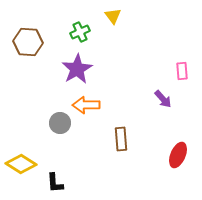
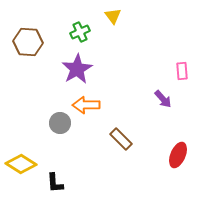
brown rectangle: rotated 40 degrees counterclockwise
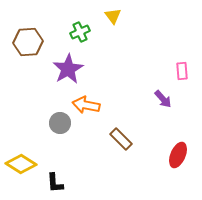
brown hexagon: rotated 8 degrees counterclockwise
purple star: moved 9 px left
orange arrow: rotated 12 degrees clockwise
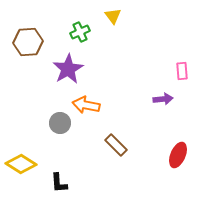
purple arrow: rotated 54 degrees counterclockwise
brown rectangle: moved 5 px left, 6 px down
black L-shape: moved 4 px right
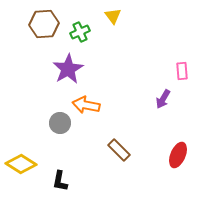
brown hexagon: moved 16 px right, 18 px up
purple arrow: rotated 126 degrees clockwise
brown rectangle: moved 3 px right, 5 px down
black L-shape: moved 1 px right, 2 px up; rotated 15 degrees clockwise
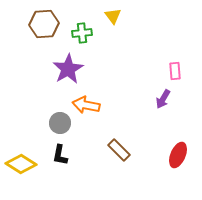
green cross: moved 2 px right, 1 px down; rotated 18 degrees clockwise
pink rectangle: moved 7 px left
black L-shape: moved 26 px up
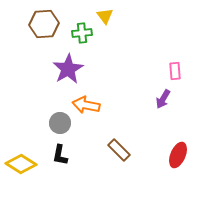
yellow triangle: moved 8 px left
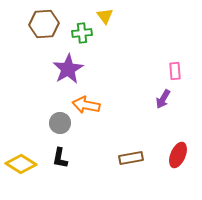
brown rectangle: moved 12 px right, 8 px down; rotated 55 degrees counterclockwise
black L-shape: moved 3 px down
